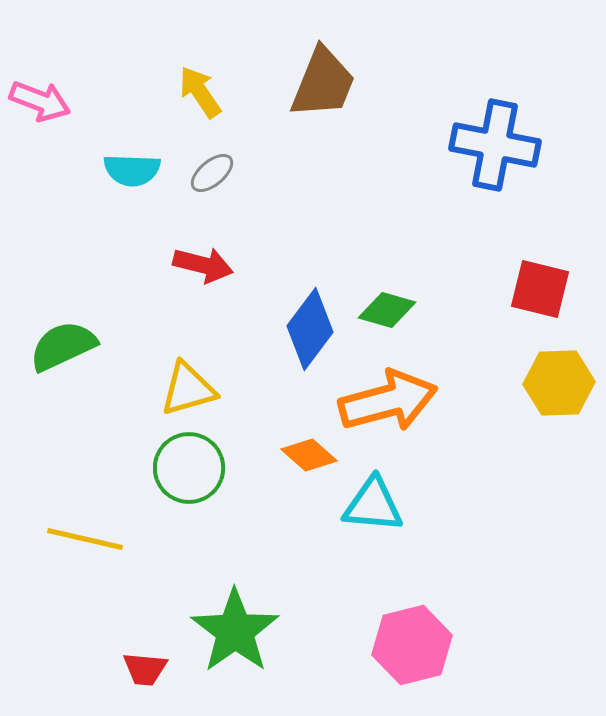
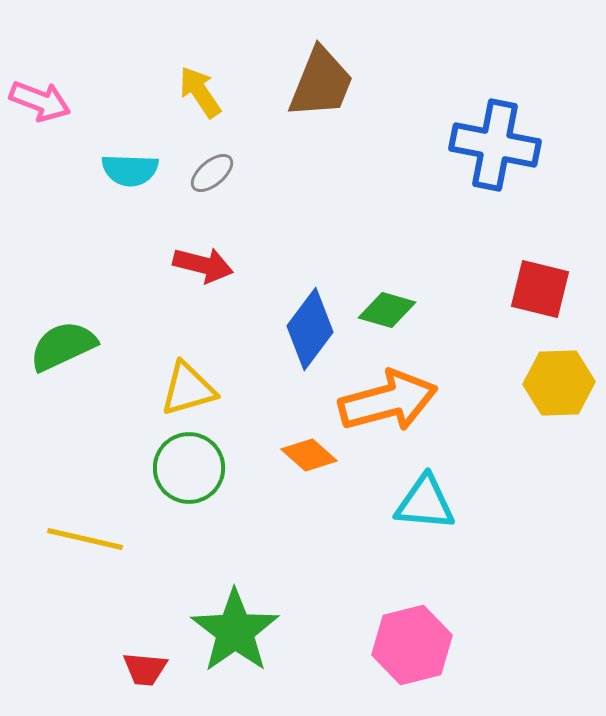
brown trapezoid: moved 2 px left
cyan semicircle: moved 2 px left
cyan triangle: moved 52 px right, 2 px up
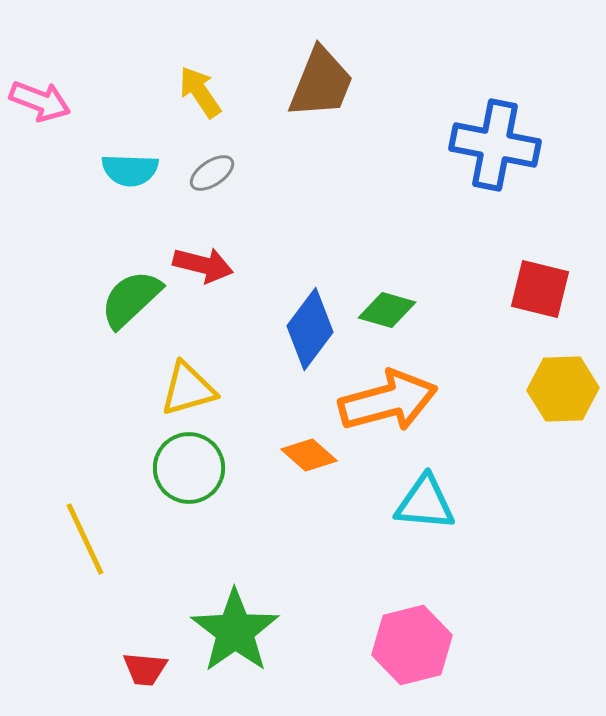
gray ellipse: rotated 6 degrees clockwise
green semicircle: moved 68 px right, 47 px up; rotated 18 degrees counterclockwise
yellow hexagon: moved 4 px right, 6 px down
yellow line: rotated 52 degrees clockwise
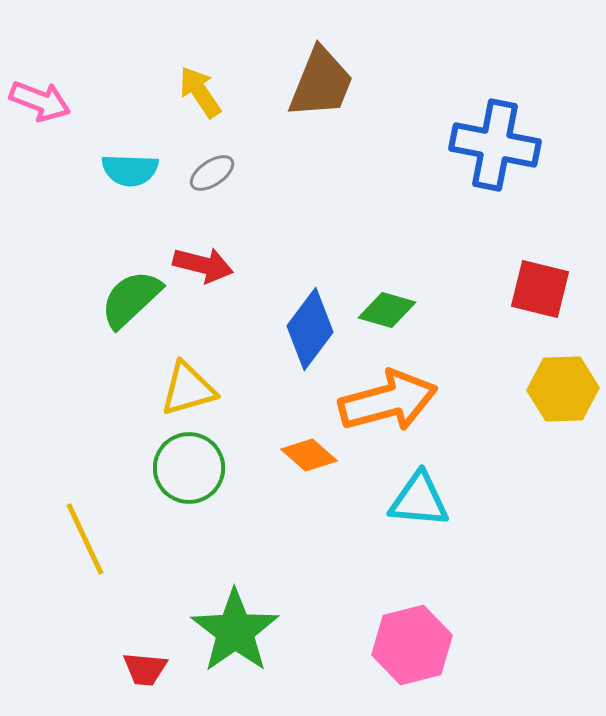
cyan triangle: moved 6 px left, 3 px up
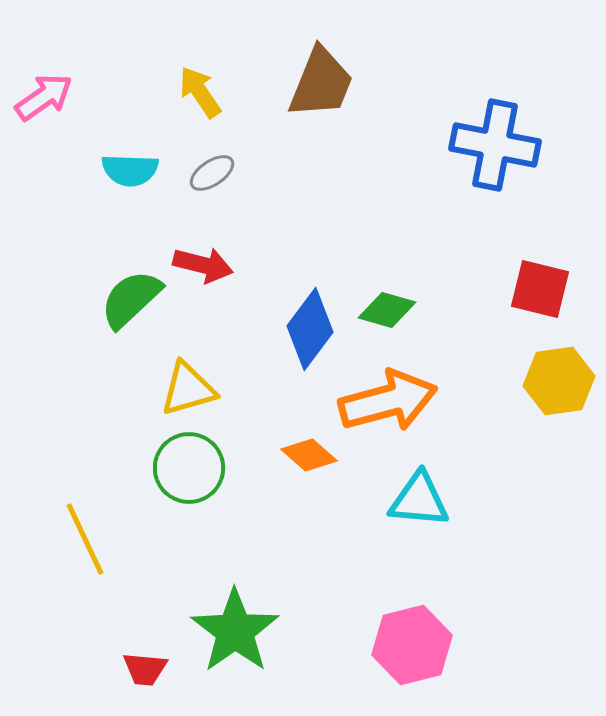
pink arrow: moved 4 px right, 4 px up; rotated 56 degrees counterclockwise
yellow hexagon: moved 4 px left, 8 px up; rotated 6 degrees counterclockwise
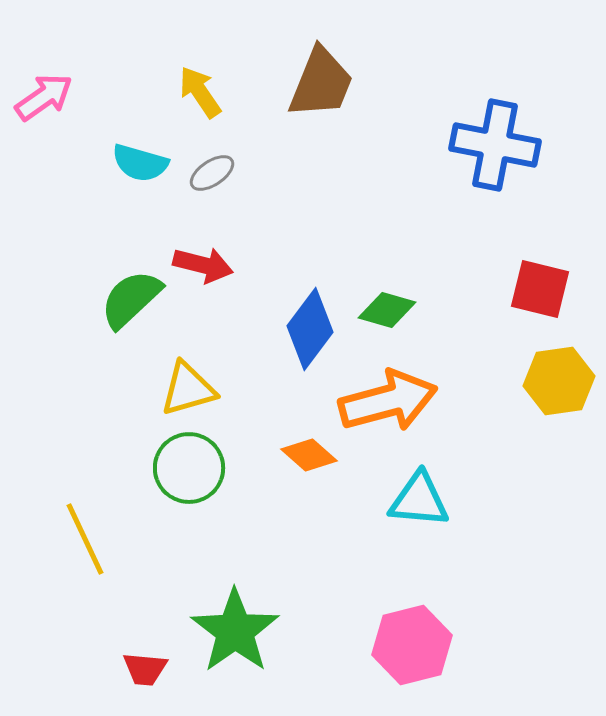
cyan semicircle: moved 10 px right, 7 px up; rotated 14 degrees clockwise
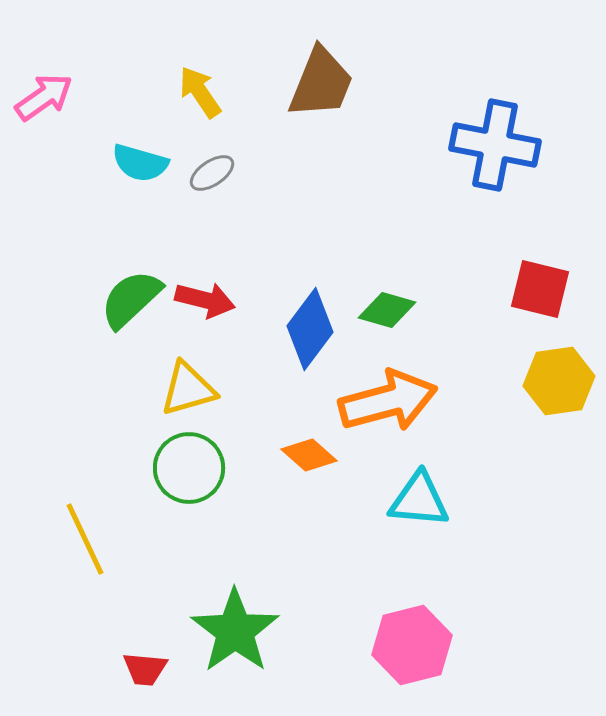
red arrow: moved 2 px right, 35 px down
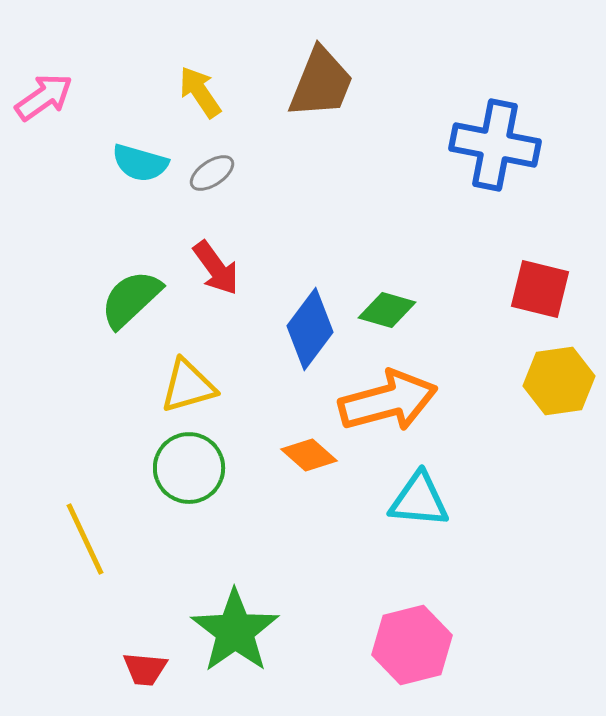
red arrow: moved 11 px right, 32 px up; rotated 40 degrees clockwise
yellow triangle: moved 3 px up
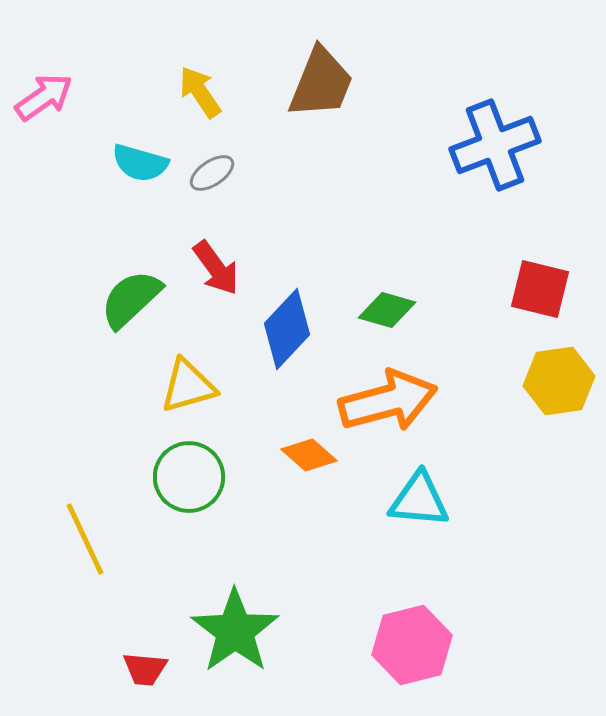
blue cross: rotated 32 degrees counterclockwise
blue diamond: moved 23 px left; rotated 6 degrees clockwise
green circle: moved 9 px down
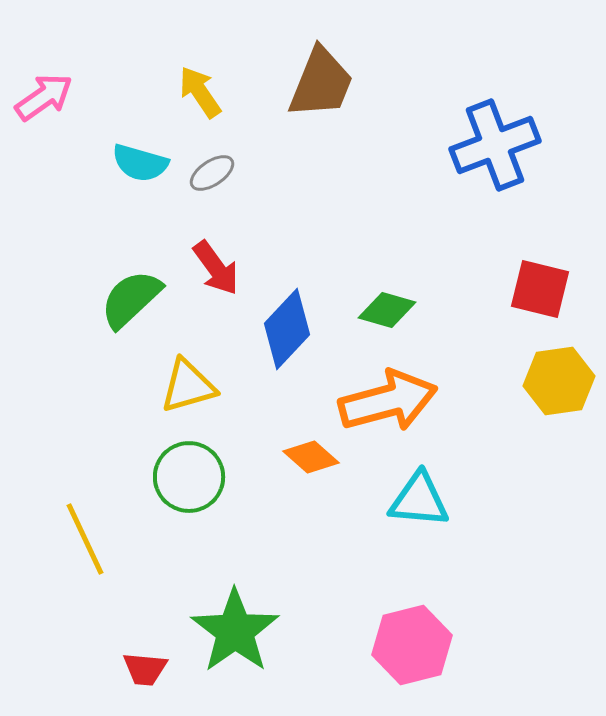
orange diamond: moved 2 px right, 2 px down
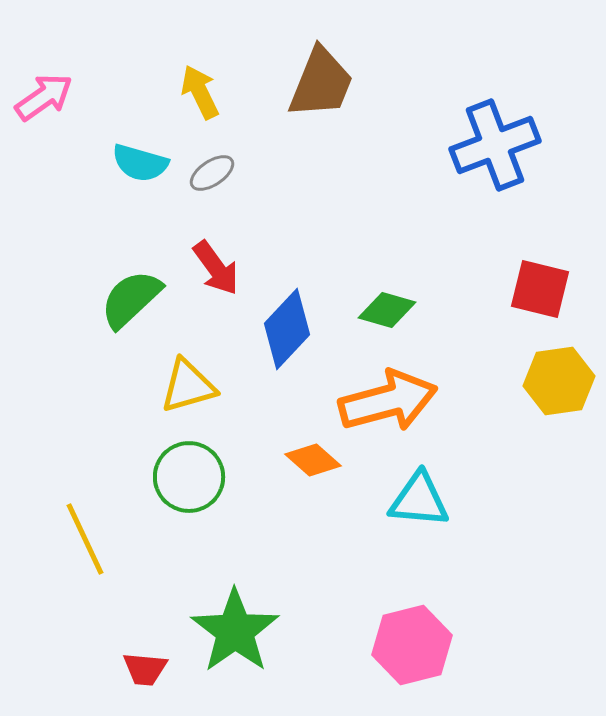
yellow arrow: rotated 8 degrees clockwise
orange diamond: moved 2 px right, 3 px down
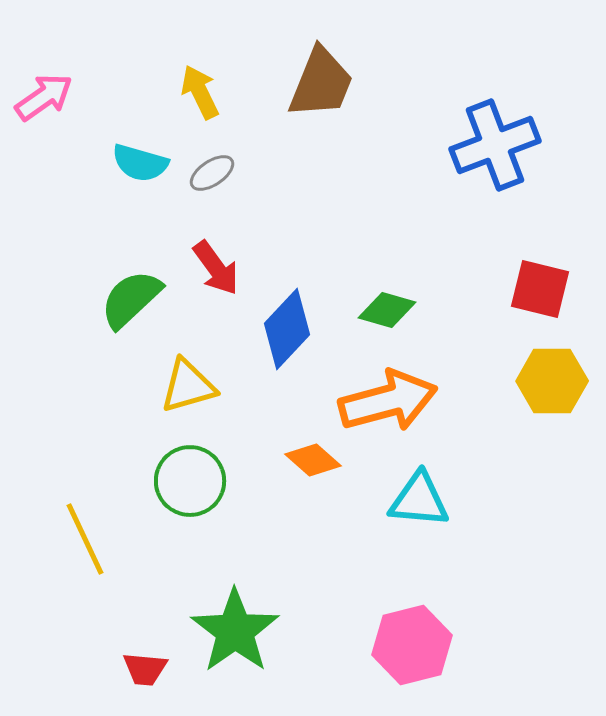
yellow hexagon: moved 7 px left; rotated 8 degrees clockwise
green circle: moved 1 px right, 4 px down
